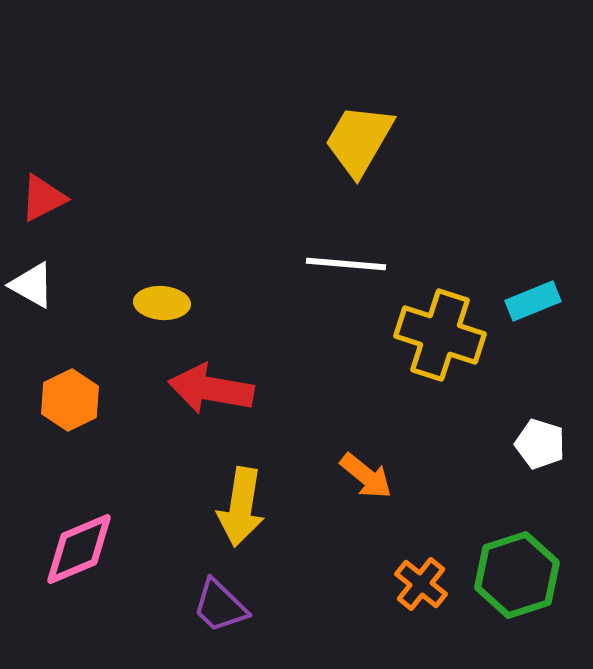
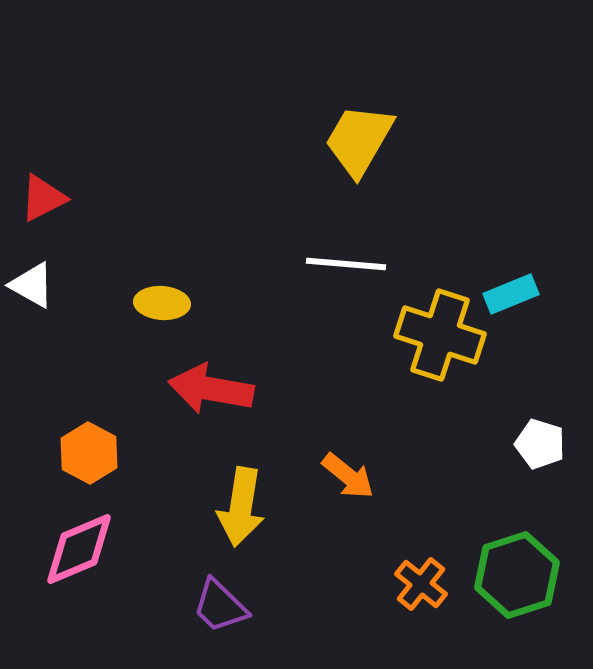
cyan rectangle: moved 22 px left, 7 px up
orange hexagon: moved 19 px right, 53 px down; rotated 6 degrees counterclockwise
orange arrow: moved 18 px left
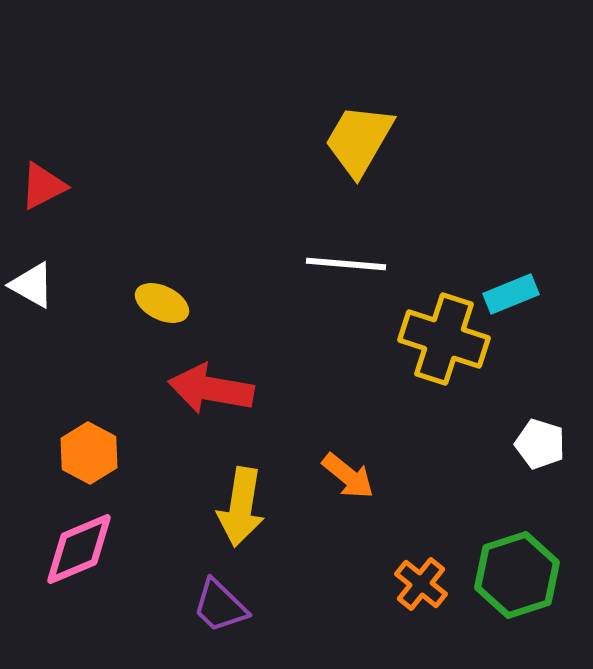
red triangle: moved 12 px up
yellow ellipse: rotated 22 degrees clockwise
yellow cross: moved 4 px right, 4 px down
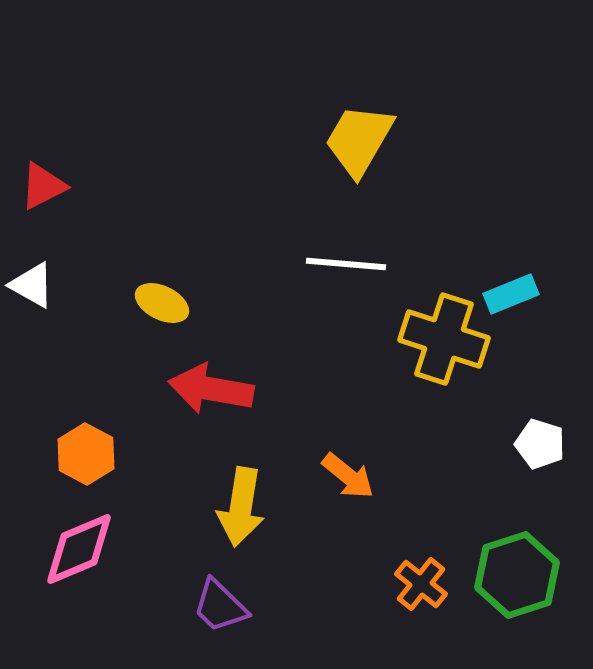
orange hexagon: moved 3 px left, 1 px down
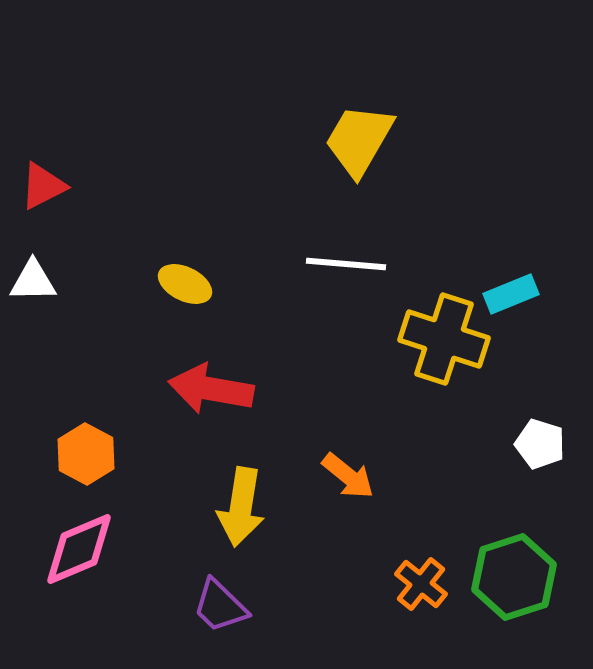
white triangle: moved 1 px right, 4 px up; rotated 30 degrees counterclockwise
yellow ellipse: moved 23 px right, 19 px up
green hexagon: moved 3 px left, 2 px down
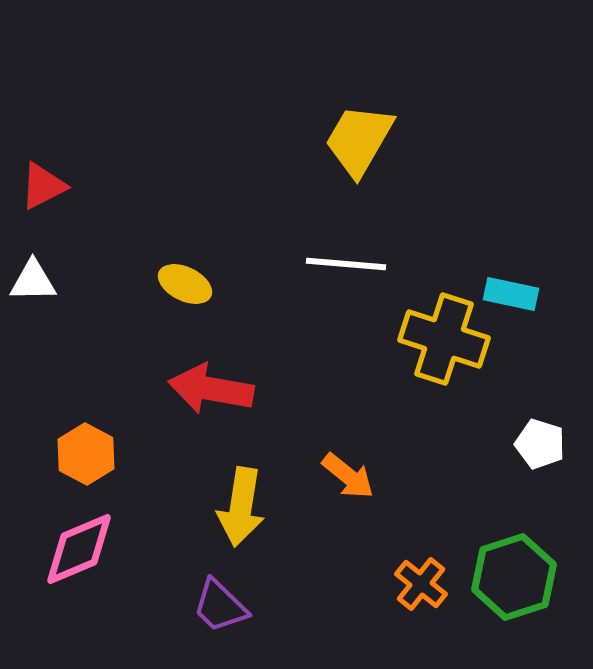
cyan rectangle: rotated 34 degrees clockwise
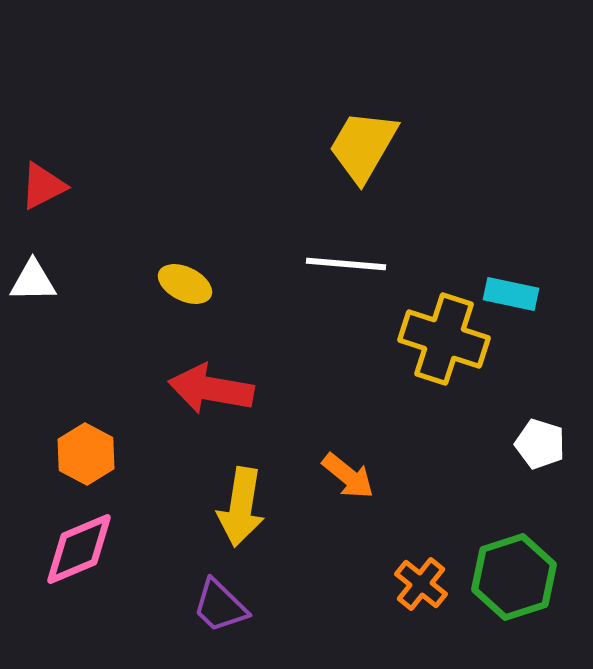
yellow trapezoid: moved 4 px right, 6 px down
